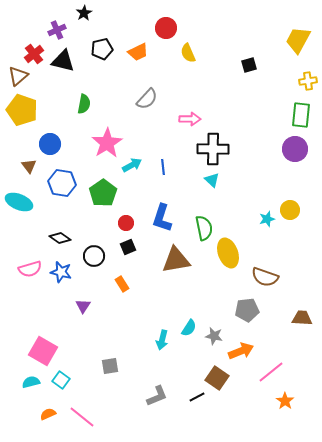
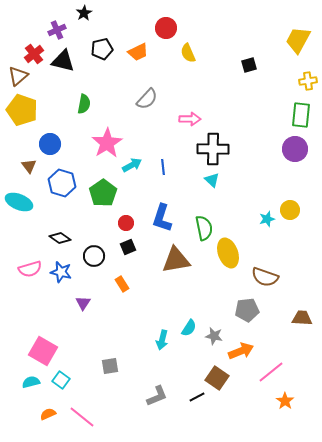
blue hexagon at (62, 183): rotated 8 degrees clockwise
purple triangle at (83, 306): moved 3 px up
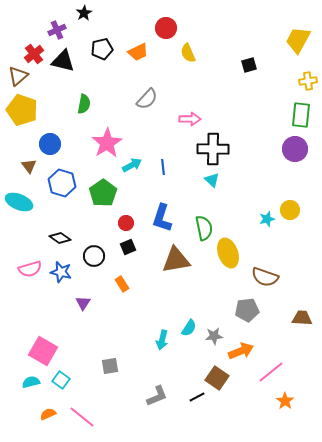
gray star at (214, 336): rotated 18 degrees counterclockwise
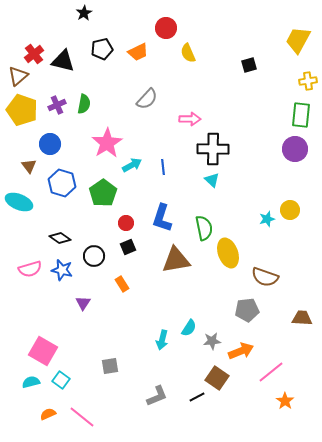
purple cross at (57, 30): moved 75 px down
blue star at (61, 272): moved 1 px right, 2 px up
gray star at (214, 336): moved 2 px left, 5 px down
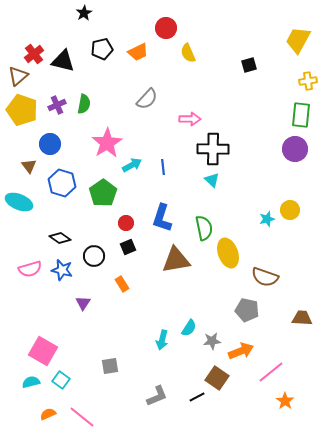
gray pentagon at (247, 310): rotated 20 degrees clockwise
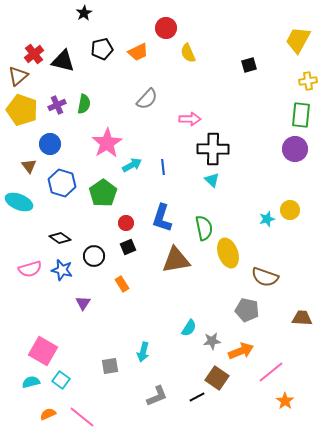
cyan arrow at (162, 340): moved 19 px left, 12 px down
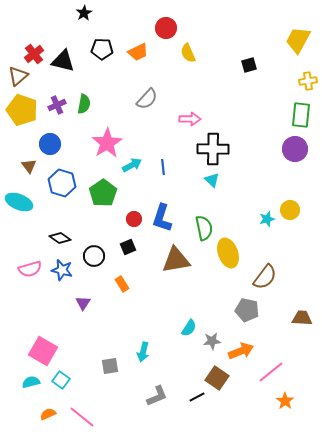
black pentagon at (102, 49): rotated 15 degrees clockwise
red circle at (126, 223): moved 8 px right, 4 px up
brown semicircle at (265, 277): rotated 72 degrees counterclockwise
